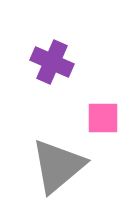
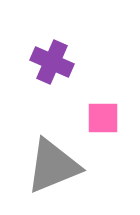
gray triangle: moved 5 px left; rotated 18 degrees clockwise
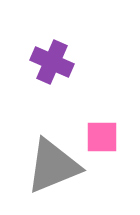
pink square: moved 1 px left, 19 px down
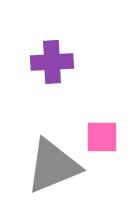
purple cross: rotated 27 degrees counterclockwise
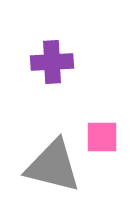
gray triangle: rotated 36 degrees clockwise
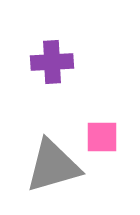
gray triangle: rotated 30 degrees counterclockwise
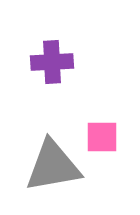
gray triangle: rotated 6 degrees clockwise
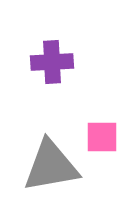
gray triangle: moved 2 px left
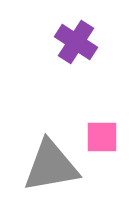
purple cross: moved 24 px right, 20 px up; rotated 36 degrees clockwise
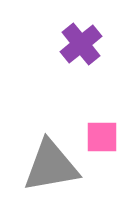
purple cross: moved 5 px right, 2 px down; rotated 18 degrees clockwise
